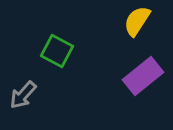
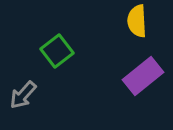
yellow semicircle: rotated 36 degrees counterclockwise
green square: rotated 24 degrees clockwise
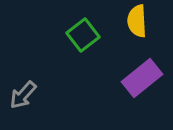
green square: moved 26 px right, 16 px up
purple rectangle: moved 1 px left, 2 px down
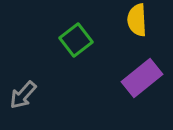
yellow semicircle: moved 1 px up
green square: moved 7 px left, 5 px down
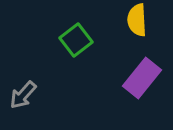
purple rectangle: rotated 12 degrees counterclockwise
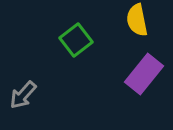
yellow semicircle: rotated 8 degrees counterclockwise
purple rectangle: moved 2 px right, 4 px up
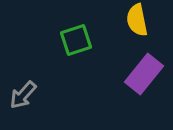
green square: rotated 20 degrees clockwise
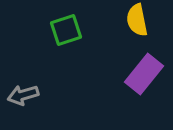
green square: moved 10 px left, 10 px up
gray arrow: rotated 32 degrees clockwise
